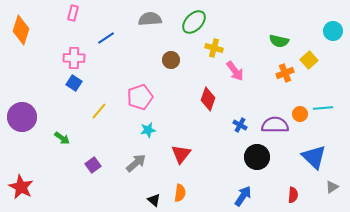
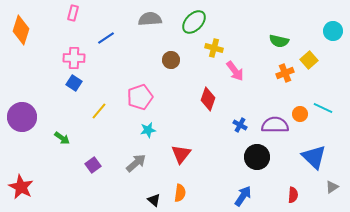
cyan line: rotated 30 degrees clockwise
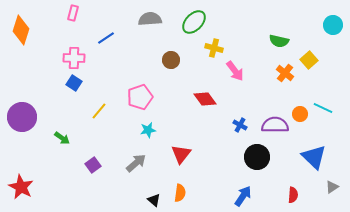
cyan circle: moved 6 px up
orange cross: rotated 30 degrees counterclockwise
red diamond: moved 3 px left; rotated 55 degrees counterclockwise
